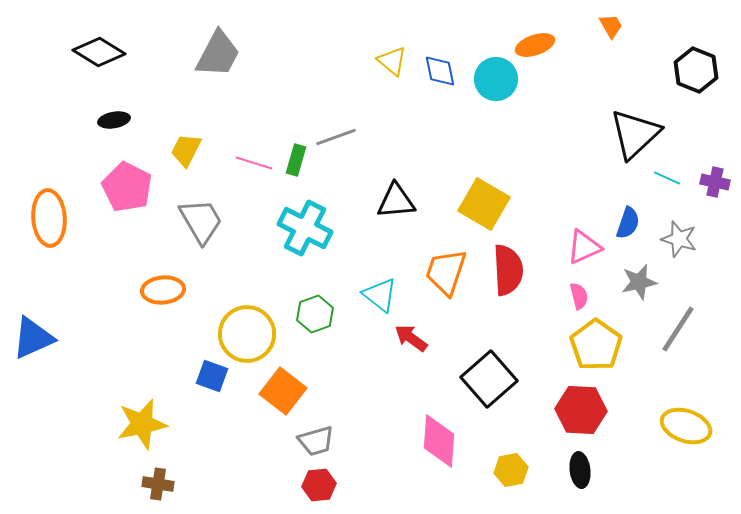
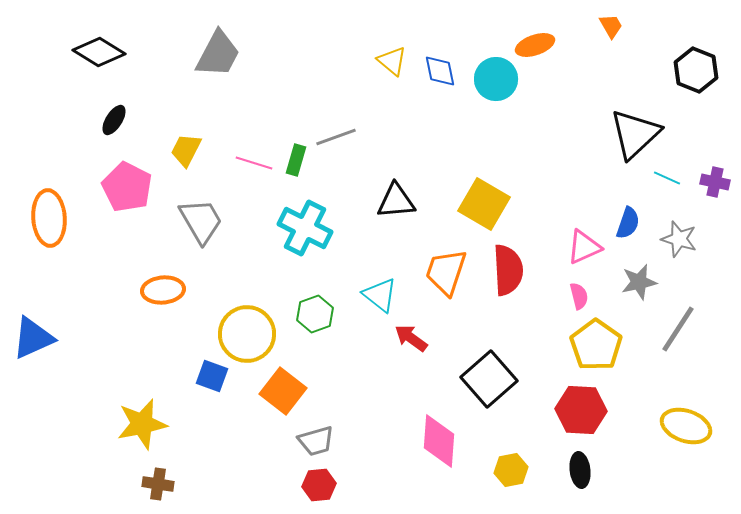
black ellipse at (114, 120): rotated 48 degrees counterclockwise
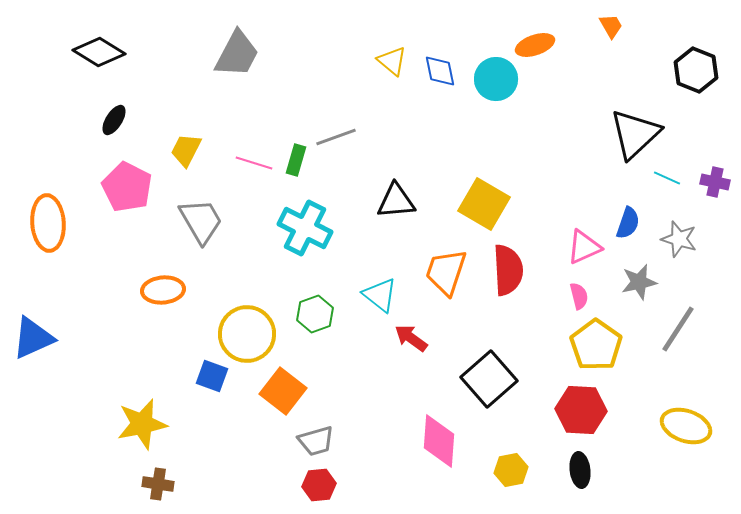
gray trapezoid at (218, 54): moved 19 px right
orange ellipse at (49, 218): moved 1 px left, 5 px down
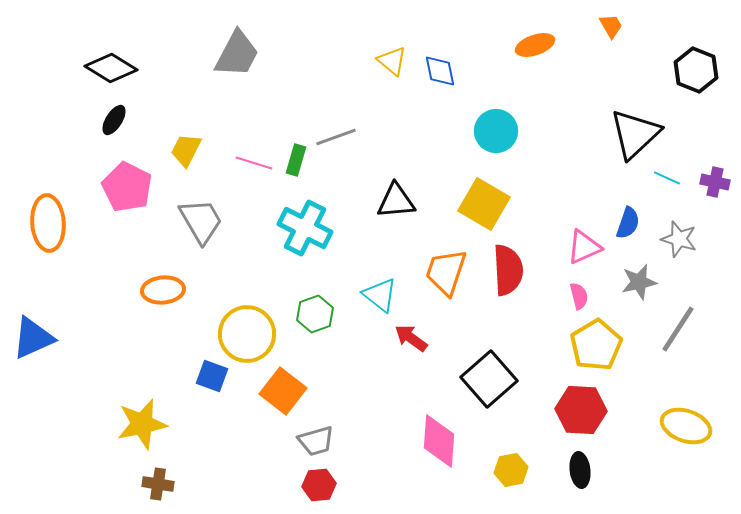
black diamond at (99, 52): moved 12 px right, 16 px down
cyan circle at (496, 79): moved 52 px down
yellow pentagon at (596, 345): rotated 6 degrees clockwise
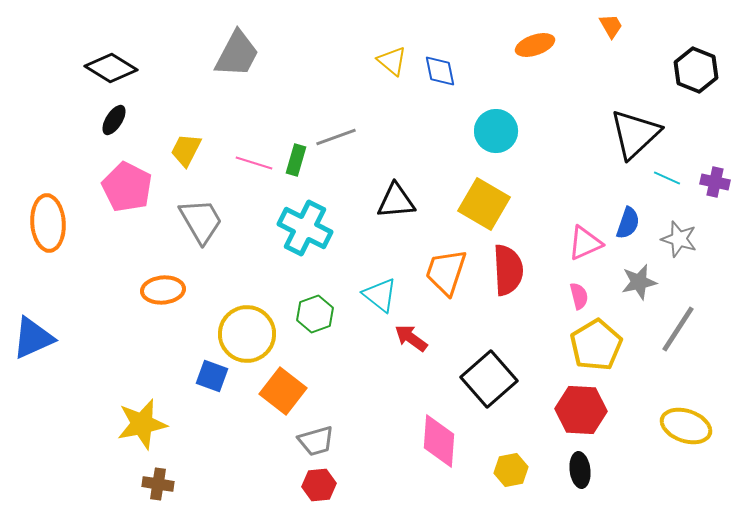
pink triangle at (584, 247): moved 1 px right, 4 px up
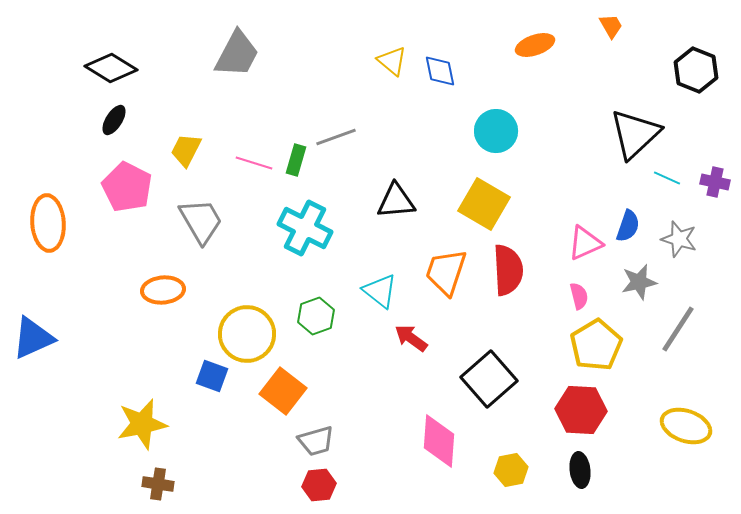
blue semicircle at (628, 223): moved 3 px down
cyan triangle at (380, 295): moved 4 px up
green hexagon at (315, 314): moved 1 px right, 2 px down
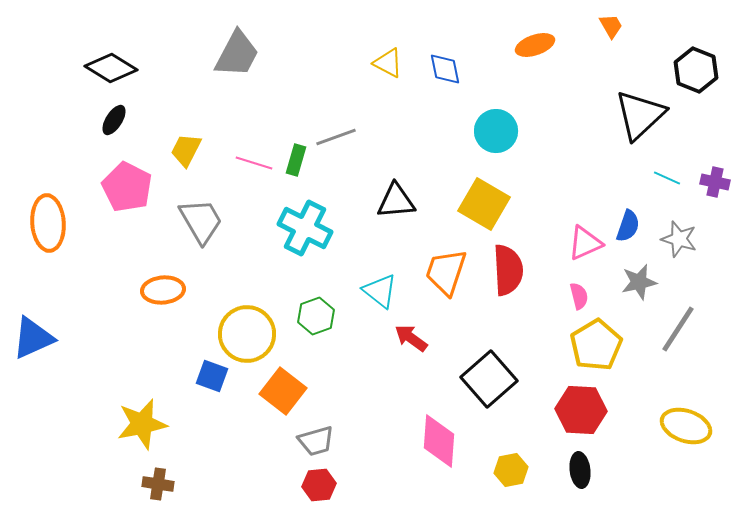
yellow triangle at (392, 61): moved 4 px left, 2 px down; rotated 12 degrees counterclockwise
blue diamond at (440, 71): moved 5 px right, 2 px up
black triangle at (635, 134): moved 5 px right, 19 px up
